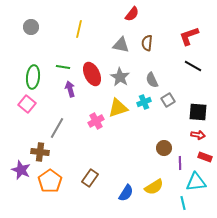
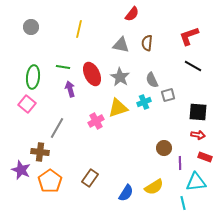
gray square: moved 5 px up; rotated 16 degrees clockwise
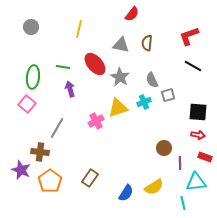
red ellipse: moved 3 px right, 10 px up; rotated 15 degrees counterclockwise
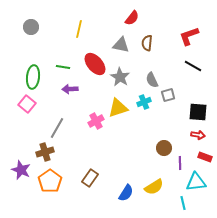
red semicircle: moved 4 px down
purple arrow: rotated 77 degrees counterclockwise
brown cross: moved 5 px right; rotated 24 degrees counterclockwise
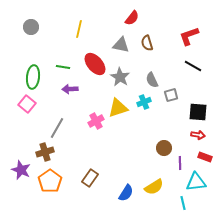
brown semicircle: rotated 21 degrees counterclockwise
gray square: moved 3 px right
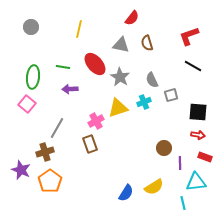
brown rectangle: moved 34 px up; rotated 54 degrees counterclockwise
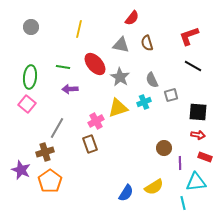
green ellipse: moved 3 px left
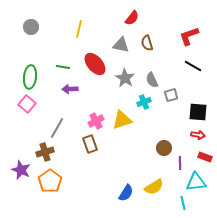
gray star: moved 5 px right, 1 px down
yellow triangle: moved 4 px right, 12 px down
